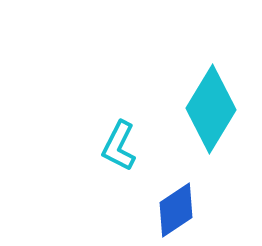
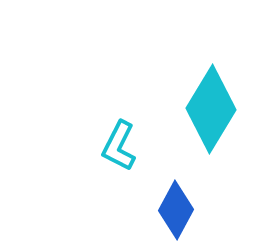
blue diamond: rotated 28 degrees counterclockwise
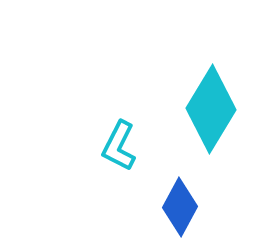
blue diamond: moved 4 px right, 3 px up
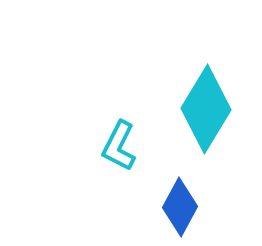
cyan diamond: moved 5 px left
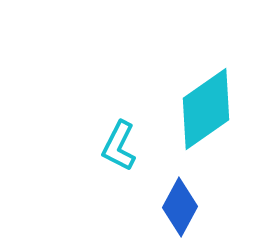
cyan diamond: rotated 24 degrees clockwise
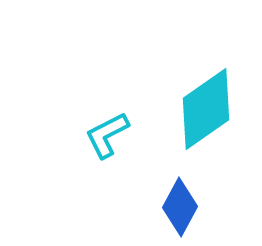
cyan L-shape: moved 12 px left, 11 px up; rotated 36 degrees clockwise
